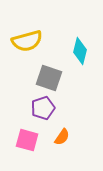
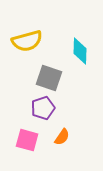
cyan diamond: rotated 12 degrees counterclockwise
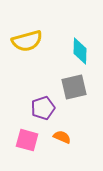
gray square: moved 25 px right, 9 px down; rotated 32 degrees counterclockwise
orange semicircle: rotated 102 degrees counterclockwise
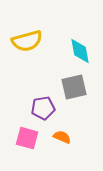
cyan diamond: rotated 12 degrees counterclockwise
purple pentagon: rotated 10 degrees clockwise
pink square: moved 2 px up
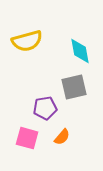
purple pentagon: moved 2 px right
orange semicircle: rotated 108 degrees clockwise
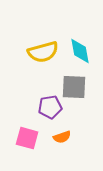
yellow semicircle: moved 16 px right, 11 px down
gray square: rotated 16 degrees clockwise
purple pentagon: moved 5 px right, 1 px up
orange semicircle: rotated 30 degrees clockwise
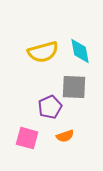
purple pentagon: rotated 15 degrees counterclockwise
orange semicircle: moved 3 px right, 1 px up
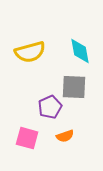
yellow semicircle: moved 13 px left
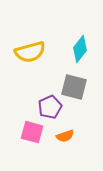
cyan diamond: moved 2 px up; rotated 48 degrees clockwise
gray square: rotated 12 degrees clockwise
pink square: moved 5 px right, 6 px up
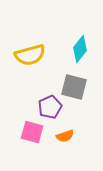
yellow semicircle: moved 3 px down
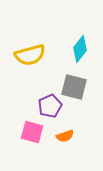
purple pentagon: moved 1 px up
